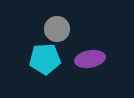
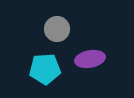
cyan pentagon: moved 10 px down
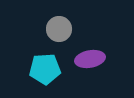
gray circle: moved 2 px right
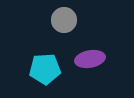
gray circle: moved 5 px right, 9 px up
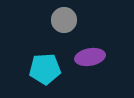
purple ellipse: moved 2 px up
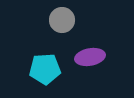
gray circle: moved 2 px left
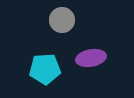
purple ellipse: moved 1 px right, 1 px down
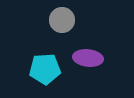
purple ellipse: moved 3 px left; rotated 16 degrees clockwise
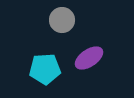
purple ellipse: moved 1 px right; rotated 40 degrees counterclockwise
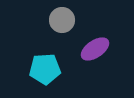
purple ellipse: moved 6 px right, 9 px up
